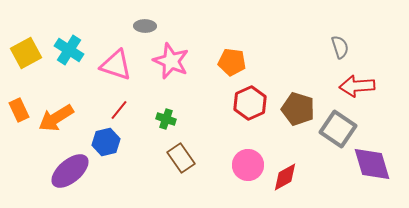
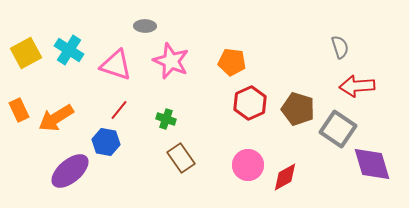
blue hexagon: rotated 24 degrees clockwise
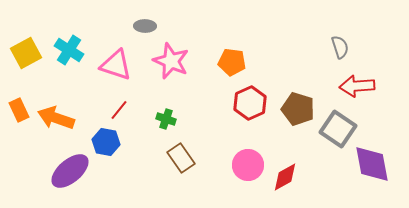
orange arrow: rotated 51 degrees clockwise
purple diamond: rotated 6 degrees clockwise
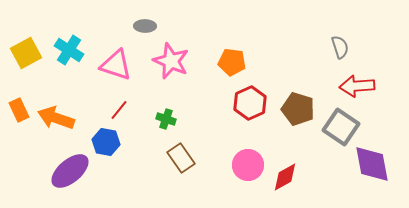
gray square: moved 3 px right, 2 px up
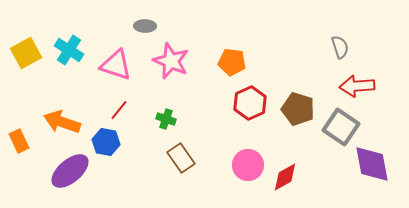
orange rectangle: moved 31 px down
orange arrow: moved 6 px right, 4 px down
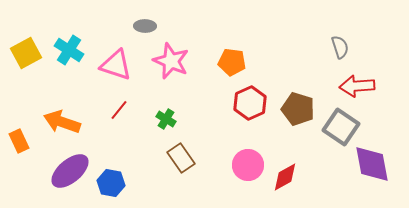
green cross: rotated 12 degrees clockwise
blue hexagon: moved 5 px right, 41 px down
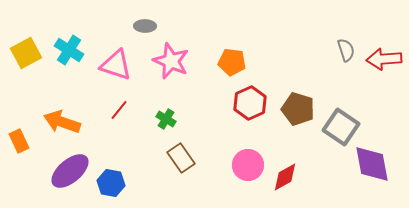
gray semicircle: moved 6 px right, 3 px down
red arrow: moved 27 px right, 27 px up
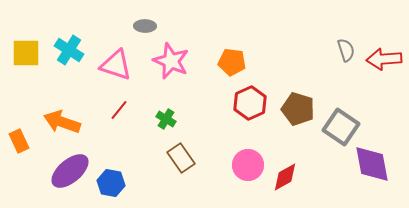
yellow square: rotated 28 degrees clockwise
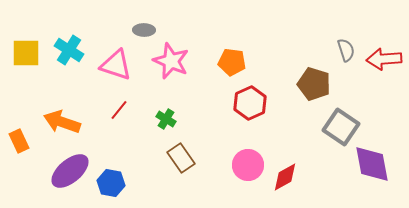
gray ellipse: moved 1 px left, 4 px down
brown pentagon: moved 16 px right, 25 px up
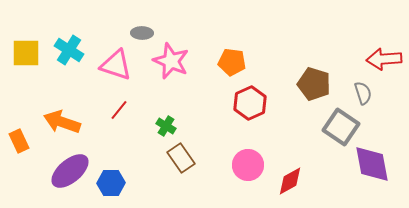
gray ellipse: moved 2 px left, 3 px down
gray semicircle: moved 17 px right, 43 px down
green cross: moved 7 px down
red diamond: moved 5 px right, 4 px down
blue hexagon: rotated 12 degrees counterclockwise
